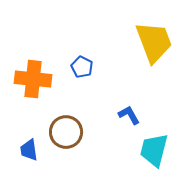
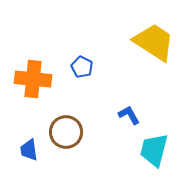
yellow trapezoid: rotated 36 degrees counterclockwise
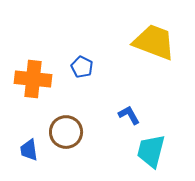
yellow trapezoid: rotated 12 degrees counterclockwise
cyan trapezoid: moved 3 px left, 1 px down
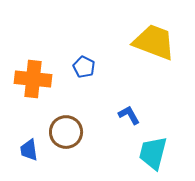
blue pentagon: moved 2 px right
cyan trapezoid: moved 2 px right, 2 px down
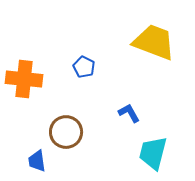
orange cross: moved 9 px left
blue L-shape: moved 2 px up
blue trapezoid: moved 8 px right, 11 px down
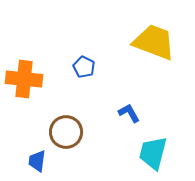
blue trapezoid: rotated 15 degrees clockwise
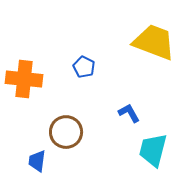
cyan trapezoid: moved 3 px up
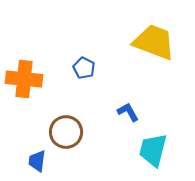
blue pentagon: moved 1 px down
blue L-shape: moved 1 px left, 1 px up
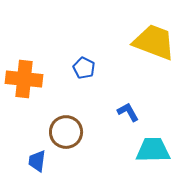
cyan trapezoid: rotated 75 degrees clockwise
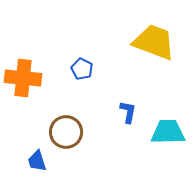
blue pentagon: moved 2 px left, 1 px down
orange cross: moved 1 px left, 1 px up
blue L-shape: rotated 40 degrees clockwise
cyan trapezoid: moved 15 px right, 18 px up
blue trapezoid: rotated 25 degrees counterclockwise
